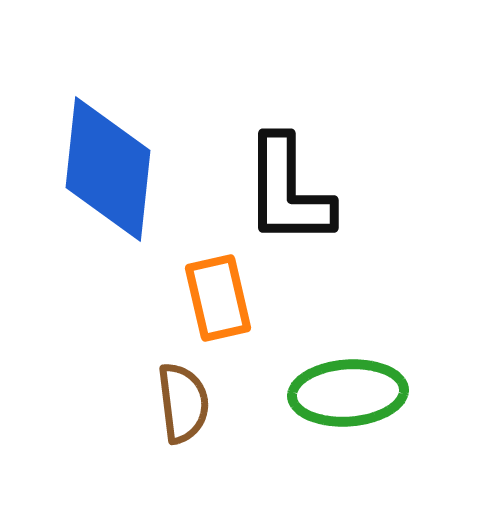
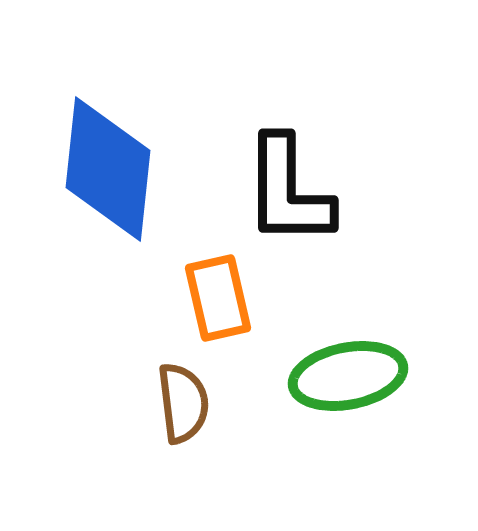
green ellipse: moved 17 px up; rotated 7 degrees counterclockwise
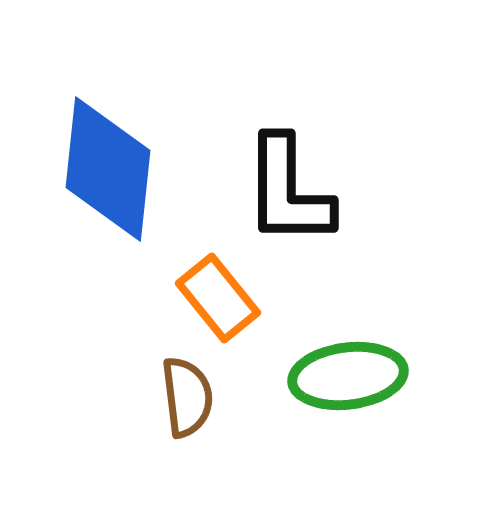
orange rectangle: rotated 26 degrees counterclockwise
green ellipse: rotated 4 degrees clockwise
brown semicircle: moved 4 px right, 6 px up
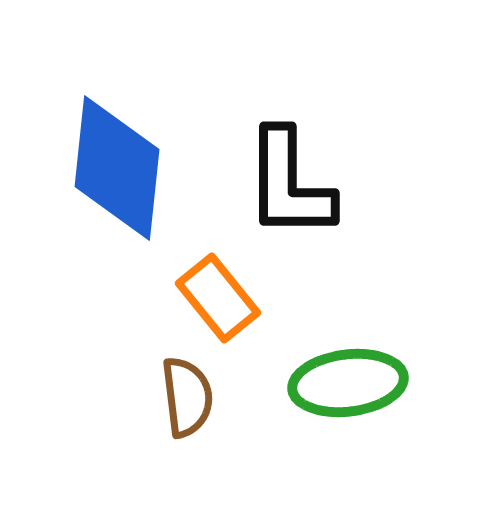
blue diamond: moved 9 px right, 1 px up
black L-shape: moved 1 px right, 7 px up
green ellipse: moved 7 px down
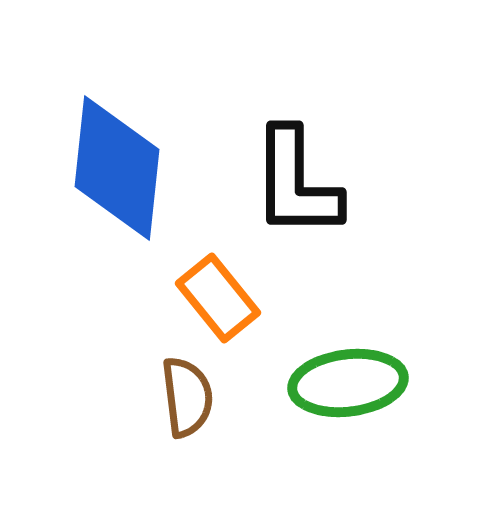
black L-shape: moved 7 px right, 1 px up
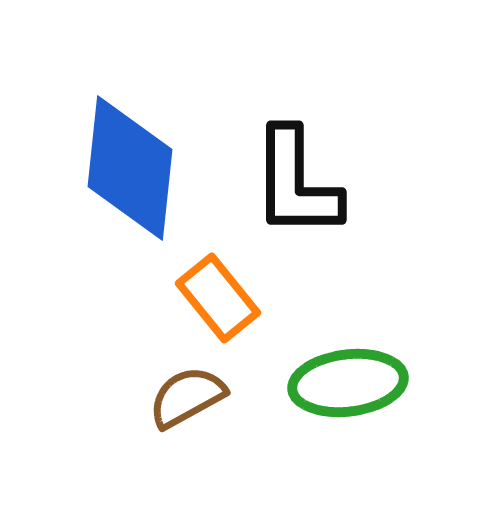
blue diamond: moved 13 px right
brown semicircle: rotated 112 degrees counterclockwise
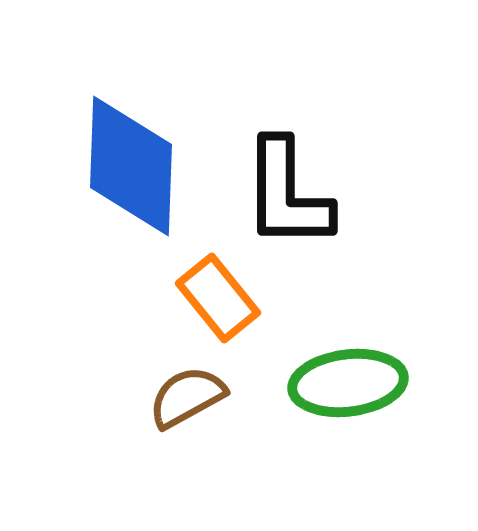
blue diamond: moved 1 px right, 2 px up; rotated 4 degrees counterclockwise
black L-shape: moved 9 px left, 11 px down
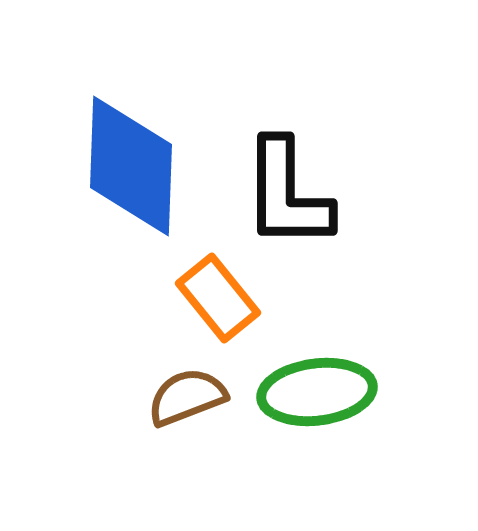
green ellipse: moved 31 px left, 9 px down
brown semicircle: rotated 8 degrees clockwise
